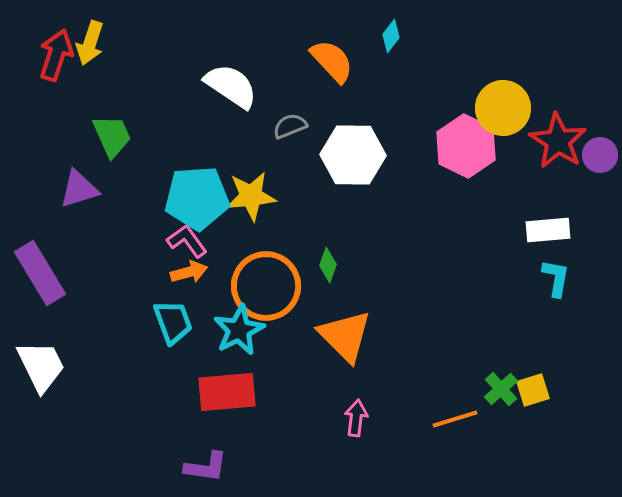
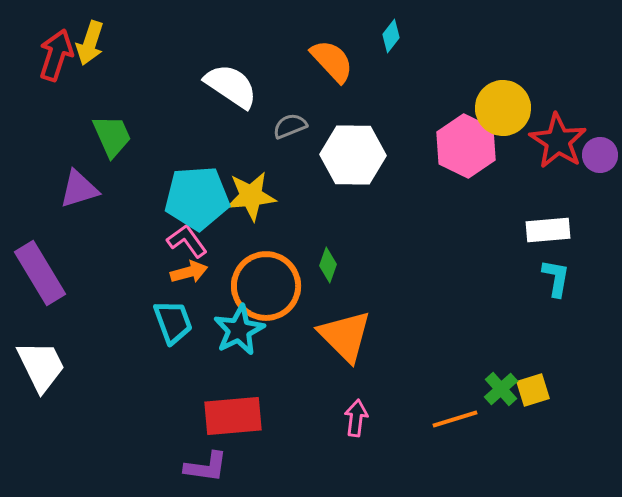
red rectangle: moved 6 px right, 24 px down
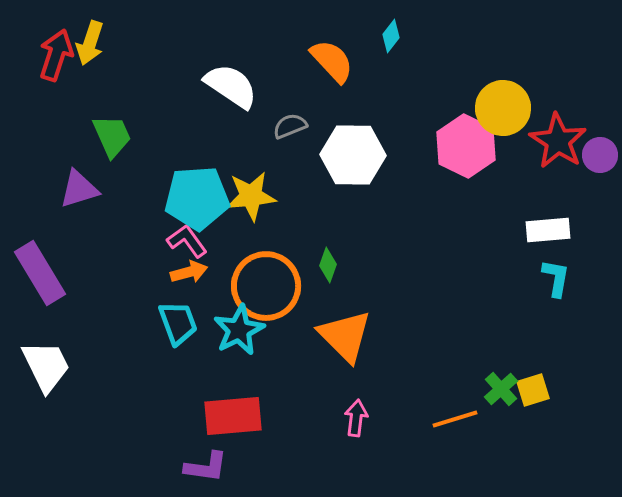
cyan trapezoid: moved 5 px right, 1 px down
white trapezoid: moved 5 px right
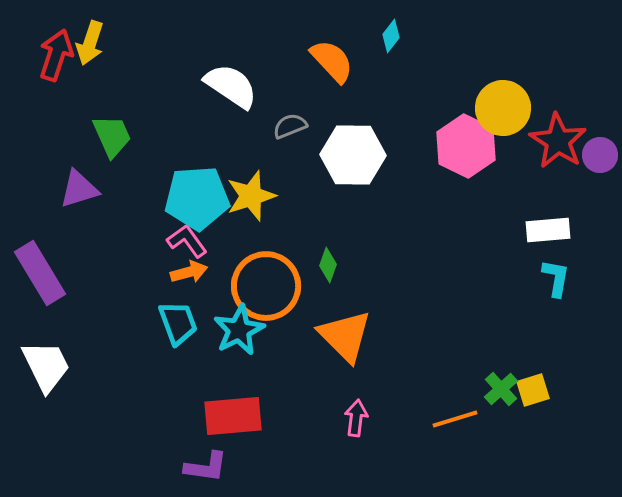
yellow star: rotated 12 degrees counterclockwise
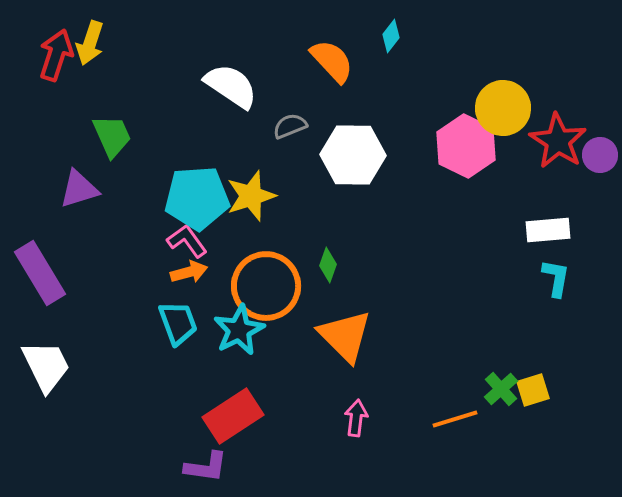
red rectangle: rotated 28 degrees counterclockwise
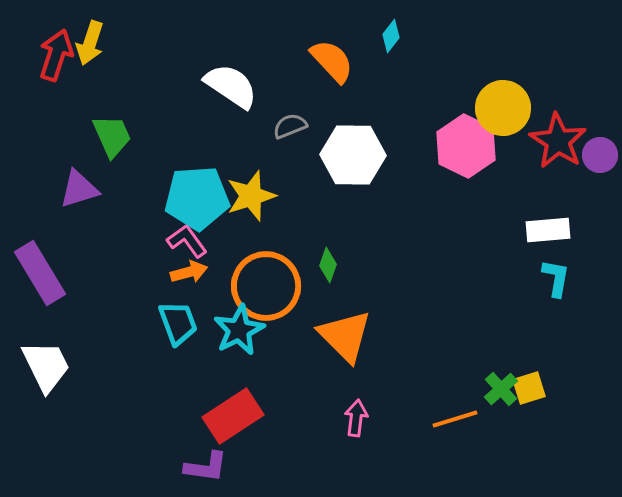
yellow square: moved 4 px left, 2 px up
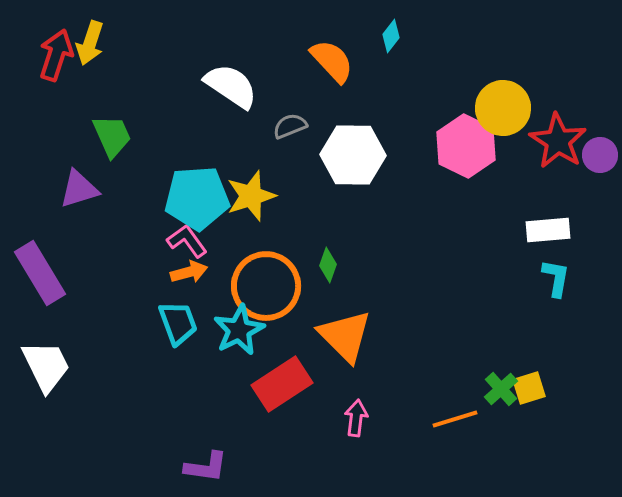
red rectangle: moved 49 px right, 32 px up
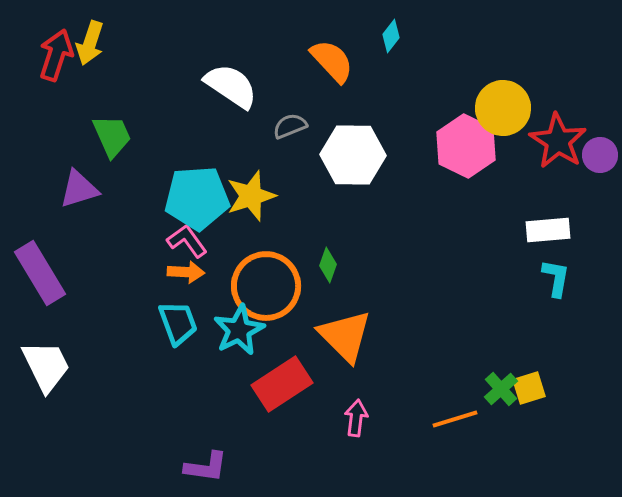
orange arrow: moved 3 px left; rotated 18 degrees clockwise
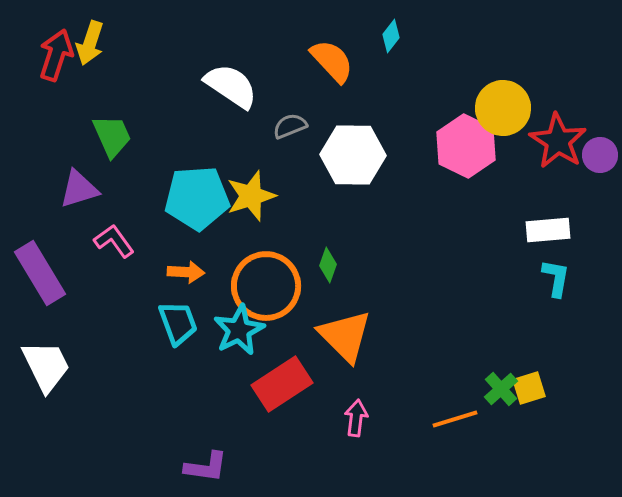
pink L-shape: moved 73 px left
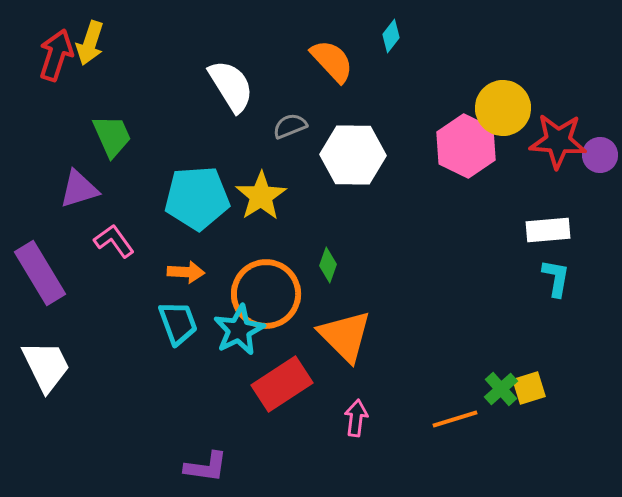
white semicircle: rotated 24 degrees clockwise
red star: rotated 28 degrees counterclockwise
yellow star: moved 10 px right; rotated 15 degrees counterclockwise
orange circle: moved 8 px down
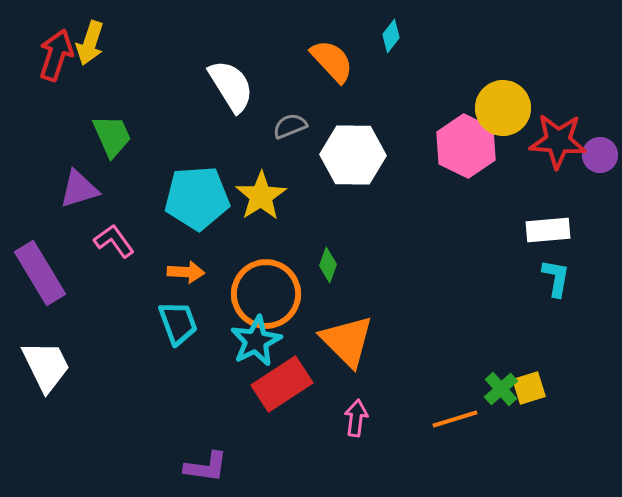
cyan star: moved 17 px right, 11 px down
orange triangle: moved 2 px right, 5 px down
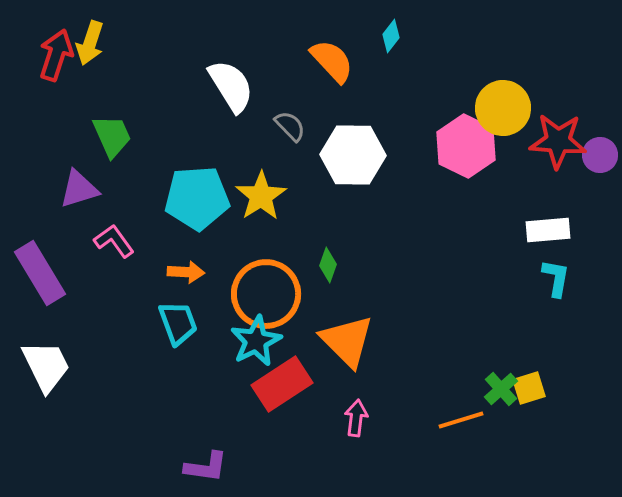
gray semicircle: rotated 68 degrees clockwise
orange line: moved 6 px right, 1 px down
